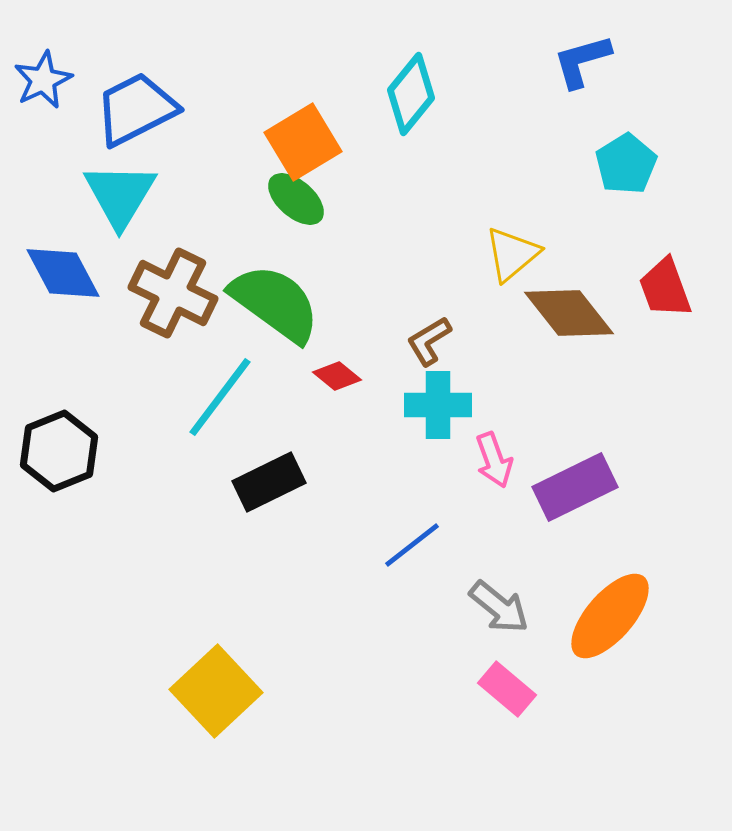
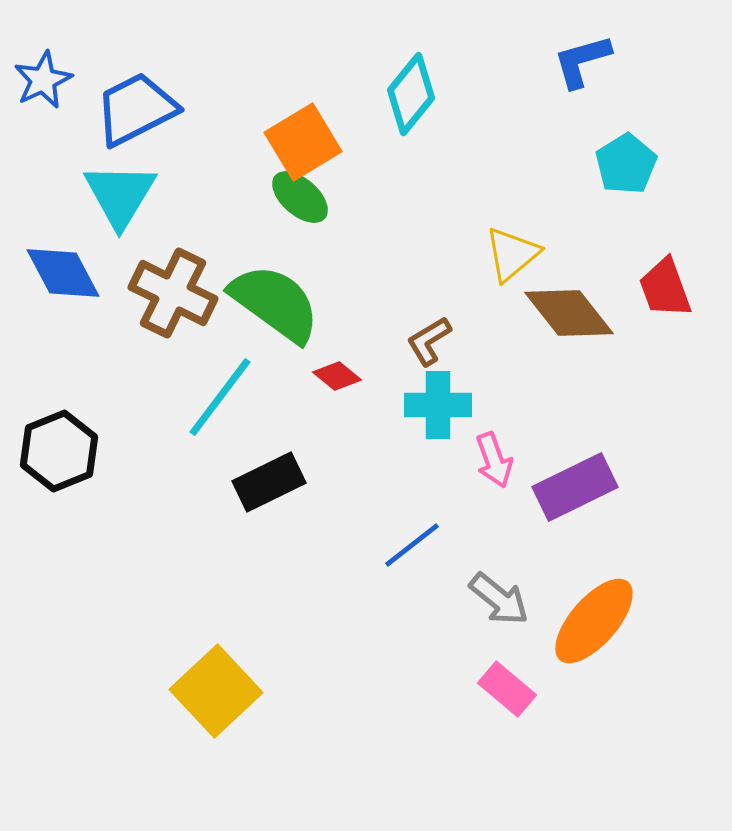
green ellipse: moved 4 px right, 2 px up
gray arrow: moved 8 px up
orange ellipse: moved 16 px left, 5 px down
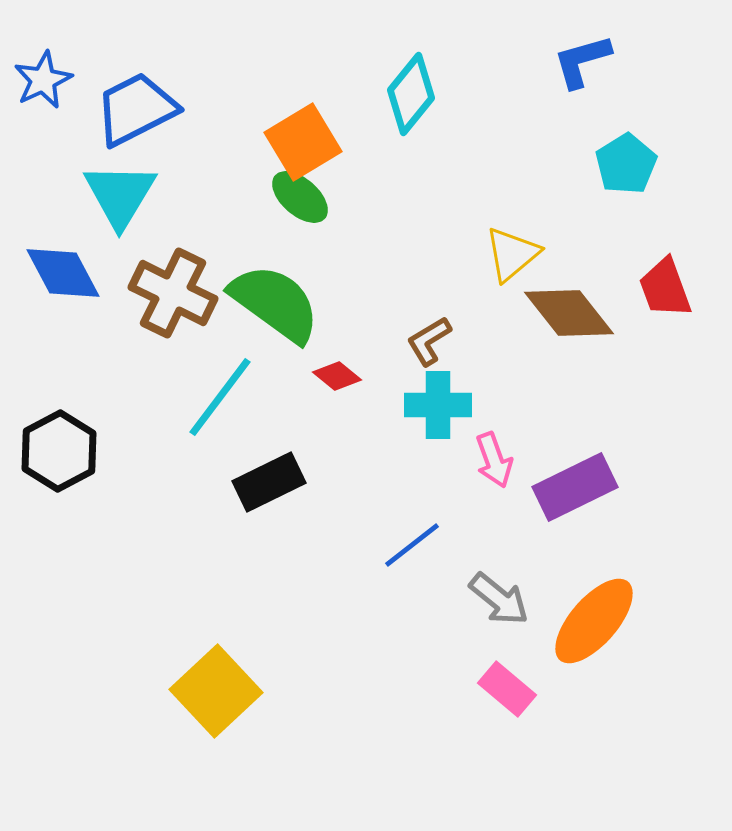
black hexagon: rotated 6 degrees counterclockwise
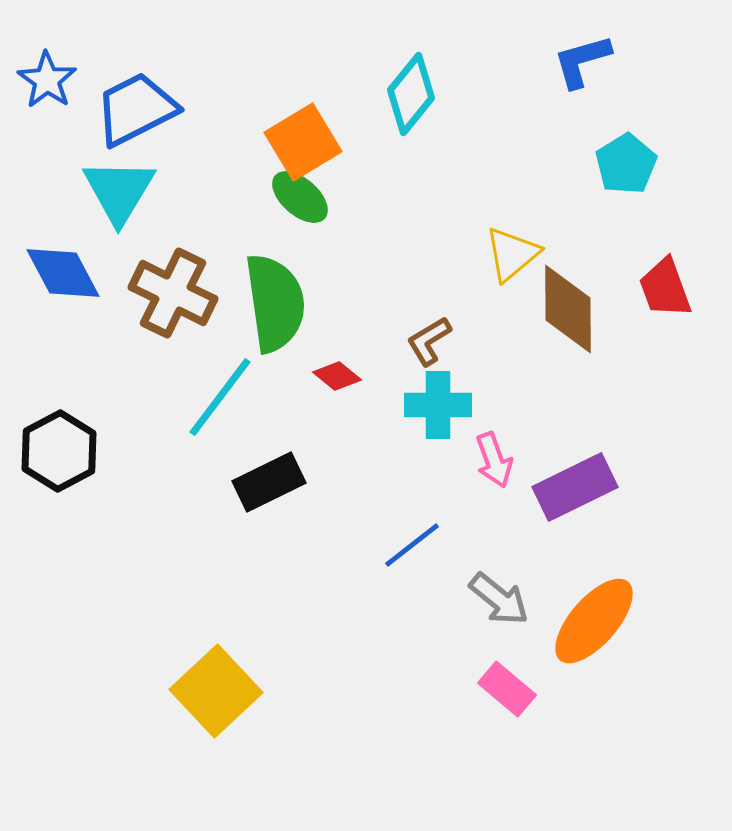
blue star: moved 4 px right; rotated 12 degrees counterclockwise
cyan triangle: moved 1 px left, 4 px up
green semicircle: rotated 46 degrees clockwise
brown diamond: moved 1 px left, 4 px up; rotated 38 degrees clockwise
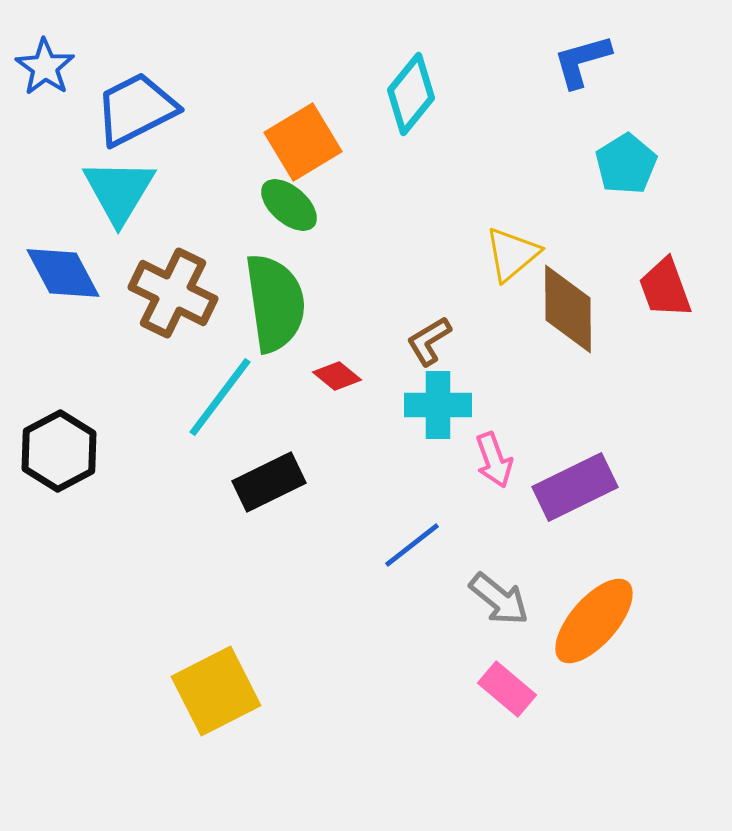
blue star: moved 2 px left, 13 px up
green ellipse: moved 11 px left, 8 px down
yellow square: rotated 16 degrees clockwise
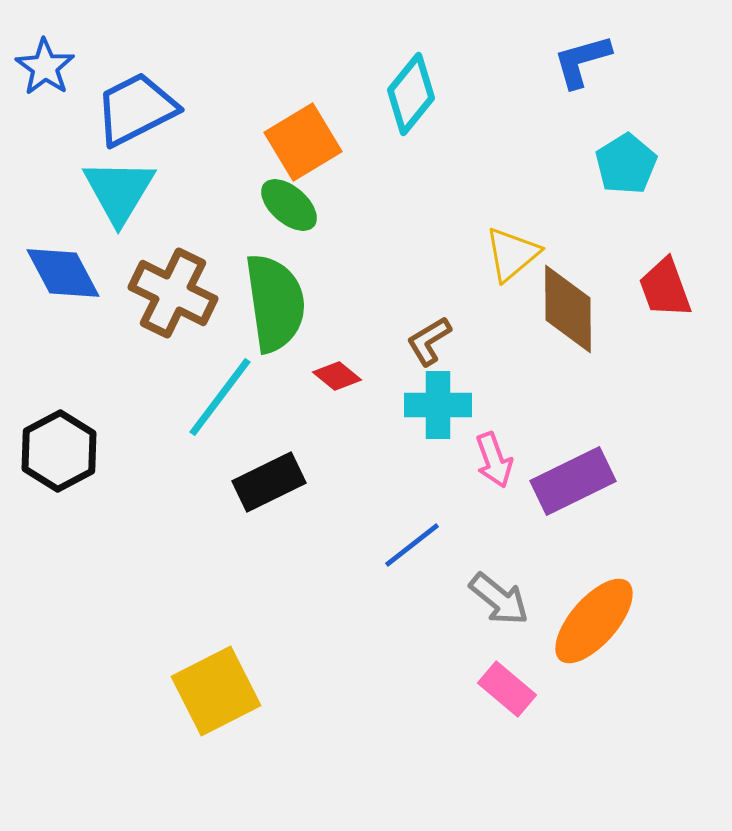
purple rectangle: moved 2 px left, 6 px up
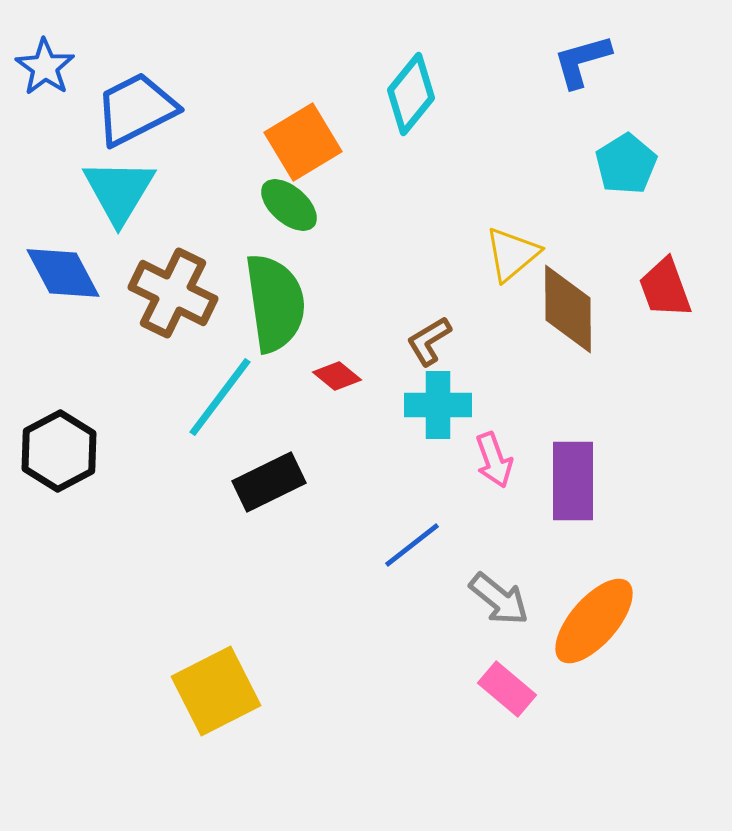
purple rectangle: rotated 64 degrees counterclockwise
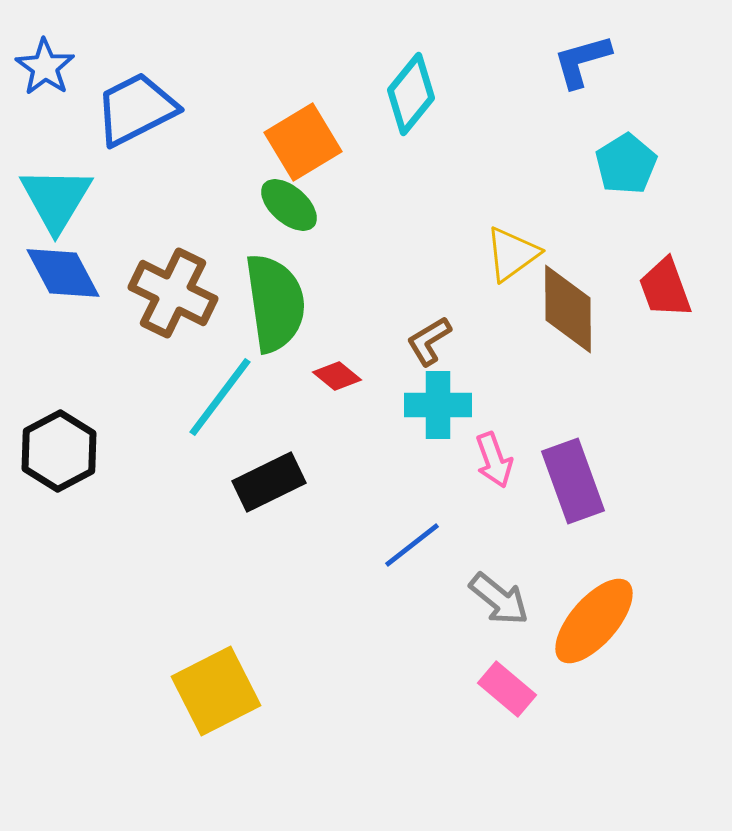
cyan triangle: moved 63 px left, 8 px down
yellow triangle: rotated 4 degrees clockwise
purple rectangle: rotated 20 degrees counterclockwise
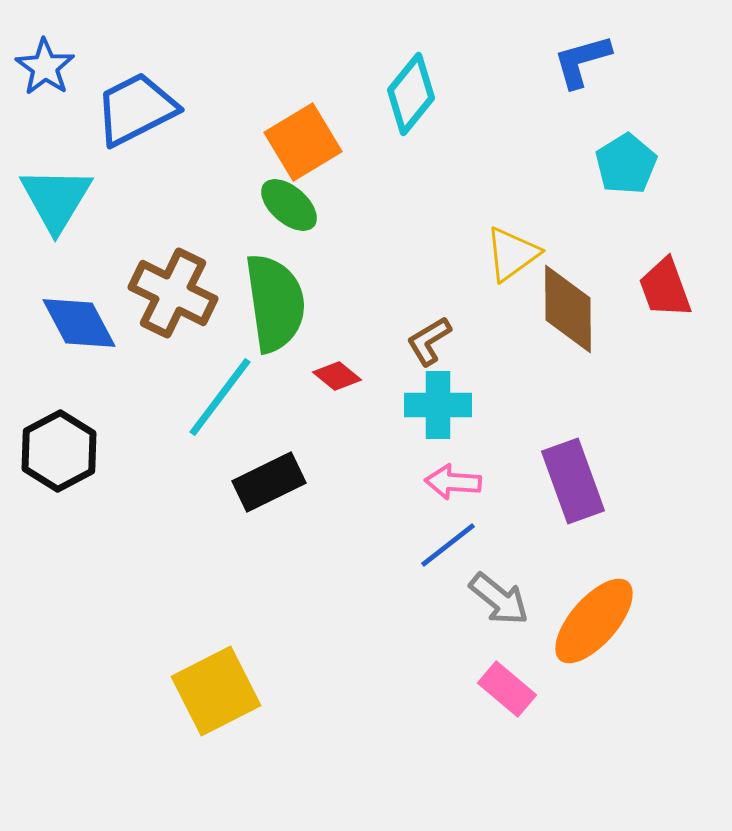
blue diamond: moved 16 px right, 50 px down
pink arrow: moved 41 px left, 22 px down; rotated 114 degrees clockwise
blue line: moved 36 px right
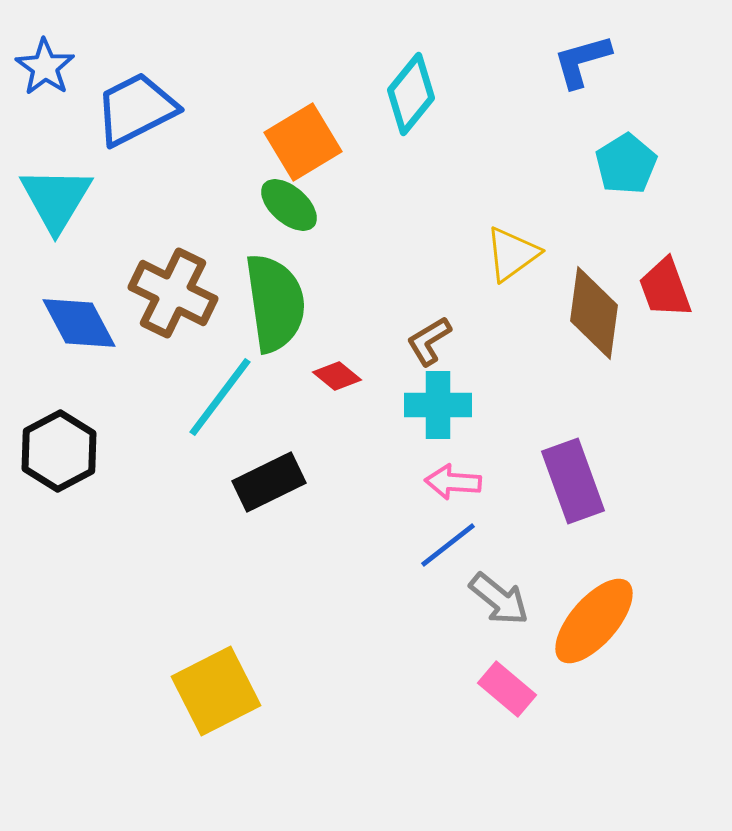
brown diamond: moved 26 px right, 4 px down; rotated 8 degrees clockwise
